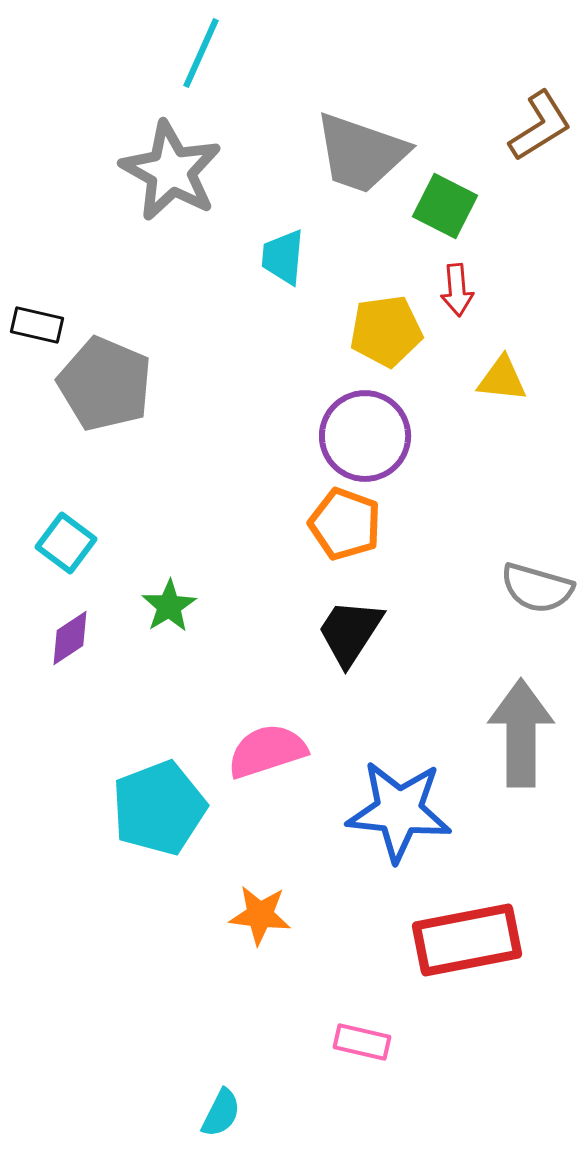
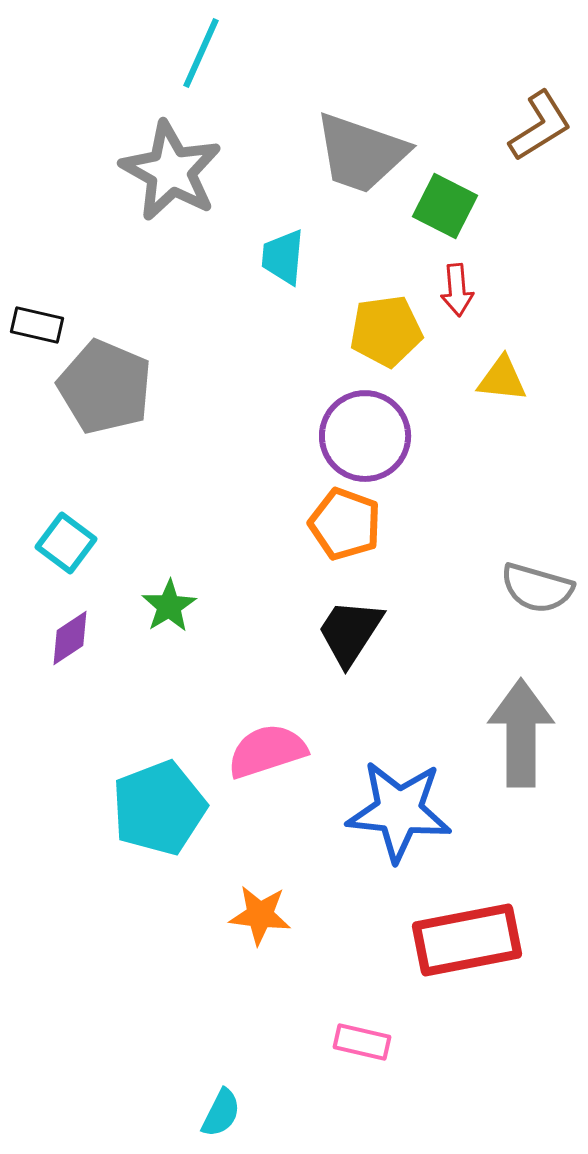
gray pentagon: moved 3 px down
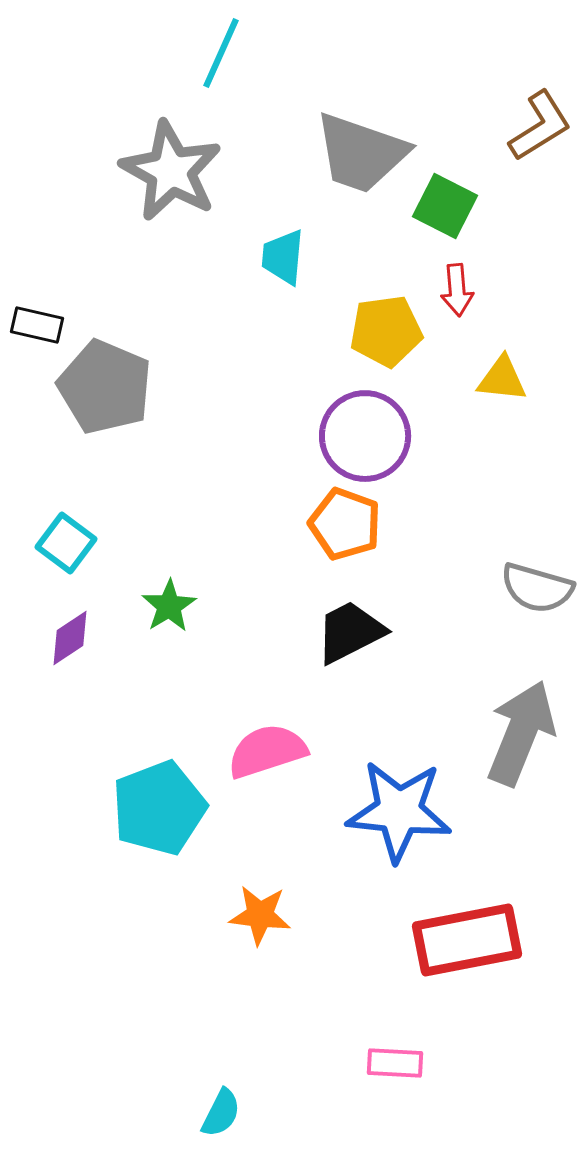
cyan line: moved 20 px right
black trapezoid: rotated 30 degrees clockwise
gray arrow: rotated 22 degrees clockwise
pink rectangle: moved 33 px right, 21 px down; rotated 10 degrees counterclockwise
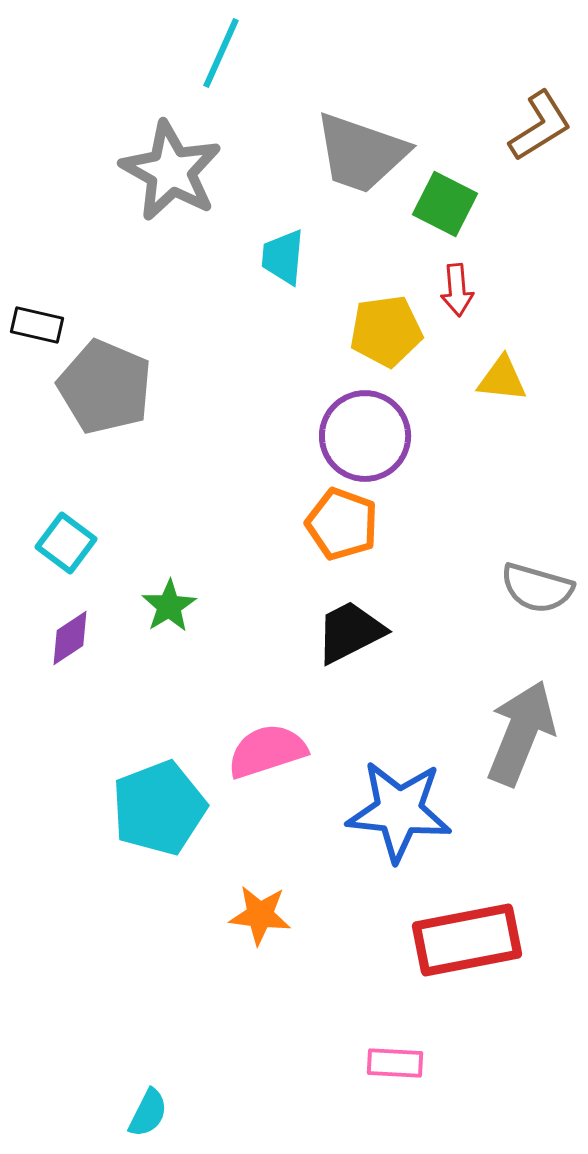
green square: moved 2 px up
orange pentagon: moved 3 px left
cyan semicircle: moved 73 px left
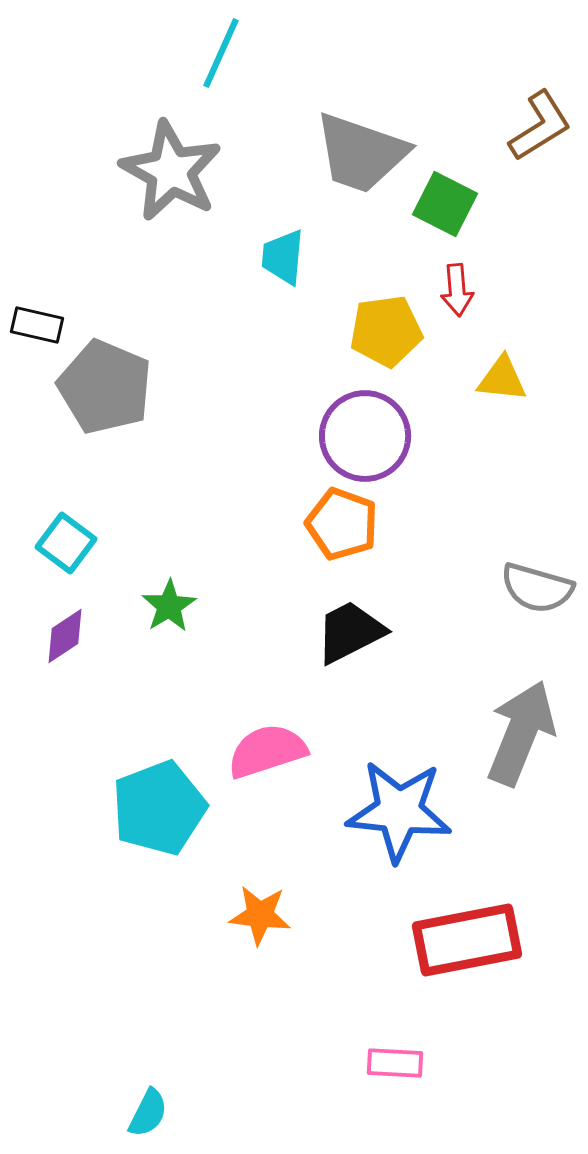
purple diamond: moved 5 px left, 2 px up
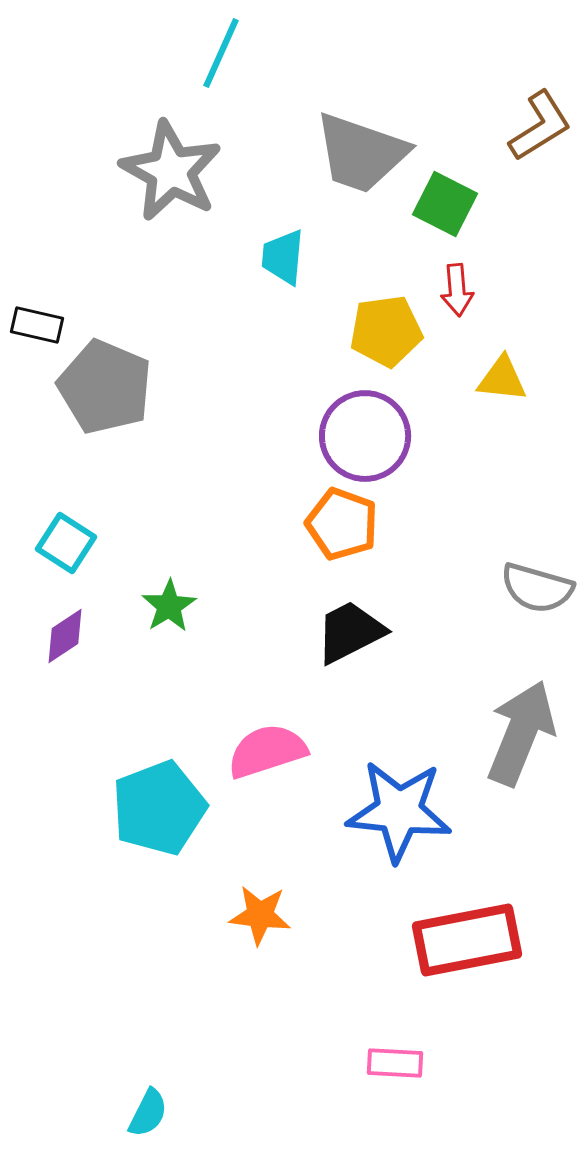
cyan square: rotated 4 degrees counterclockwise
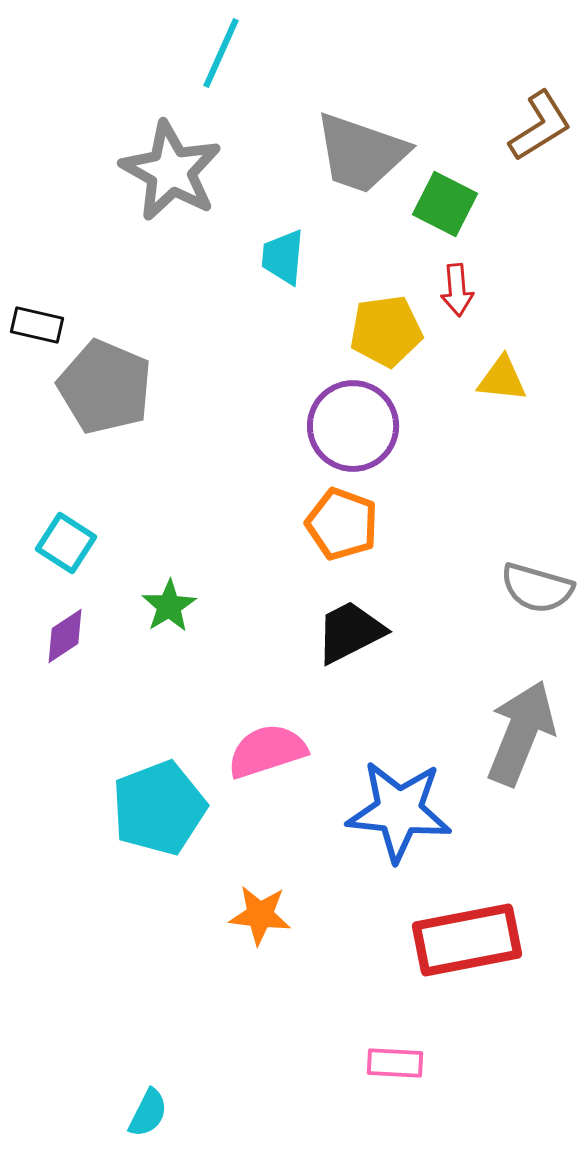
purple circle: moved 12 px left, 10 px up
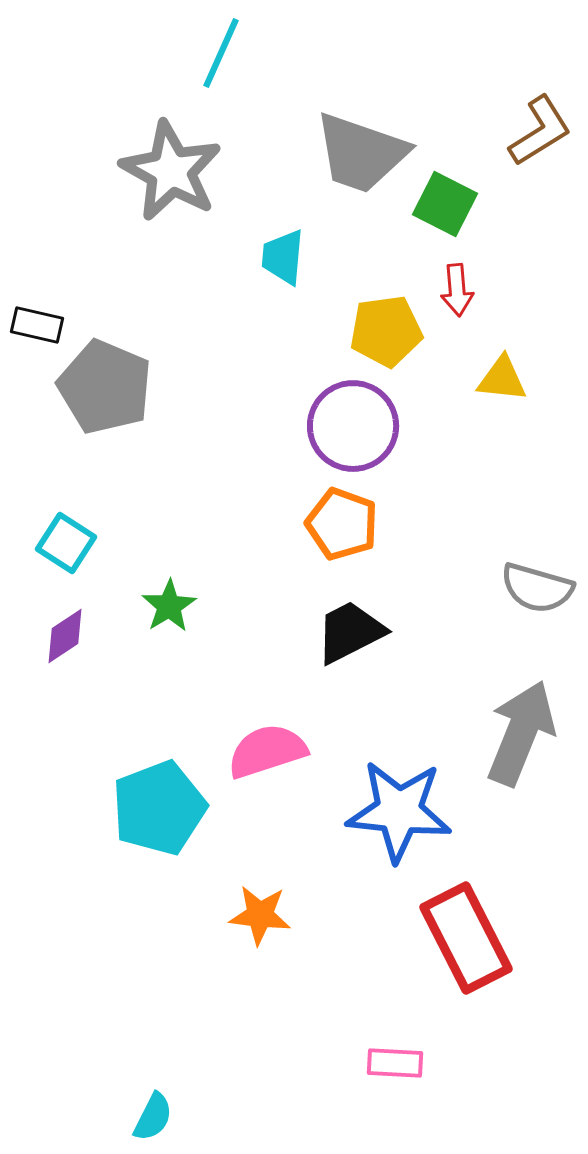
brown L-shape: moved 5 px down
red rectangle: moved 1 px left, 2 px up; rotated 74 degrees clockwise
cyan semicircle: moved 5 px right, 4 px down
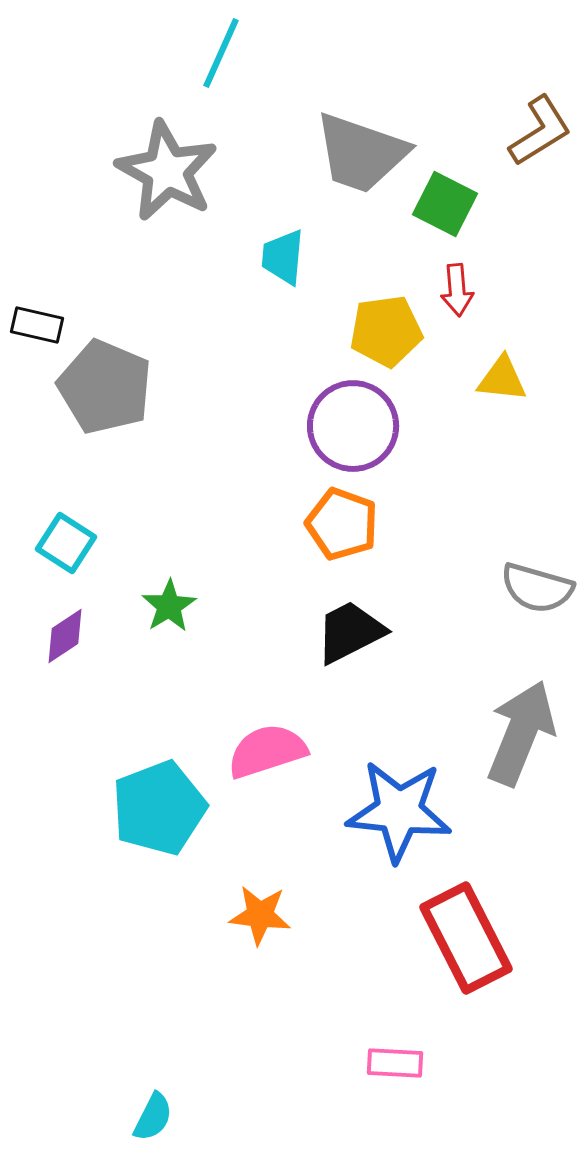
gray star: moved 4 px left
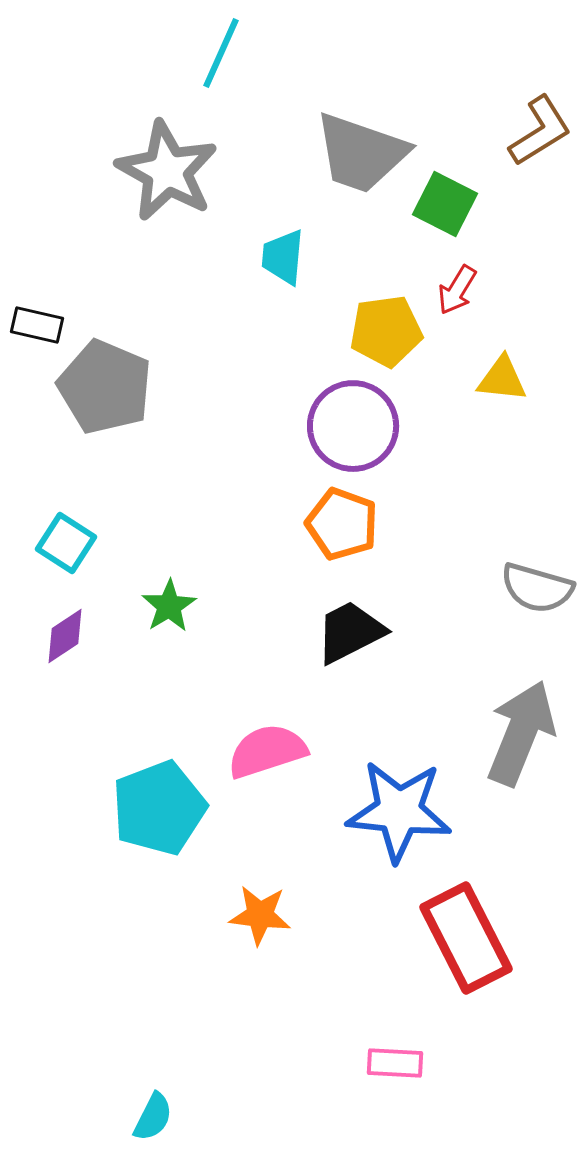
red arrow: rotated 36 degrees clockwise
